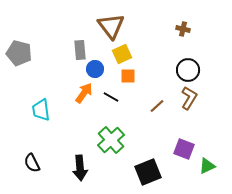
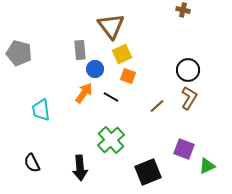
brown cross: moved 19 px up
orange square: rotated 21 degrees clockwise
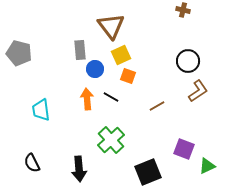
yellow square: moved 1 px left, 1 px down
black circle: moved 9 px up
orange arrow: moved 3 px right, 6 px down; rotated 40 degrees counterclockwise
brown L-shape: moved 9 px right, 7 px up; rotated 25 degrees clockwise
brown line: rotated 14 degrees clockwise
black arrow: moved 1 px left, 1 px down
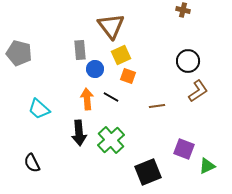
brown line: rotated 21 degrees clockwise
cyan trapezoid: moved 2 px left, 1 px up; rotated 40 degrees counterclockwise
black arrow: moved 36 px up
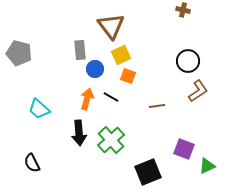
orange arrow: rotated 20 degrees clockwise
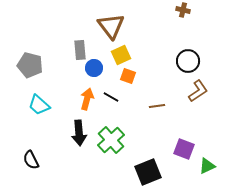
gray pentagon: moved 11 px right, 12 px down
blue circle: moved 1 px left, 1 px up
cyan trapezoid: moved 4 px up
black semicircle: moved 1 px left, 3 px up
